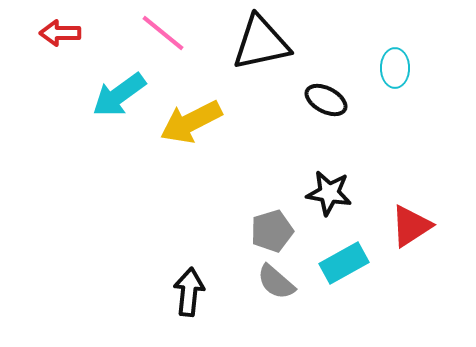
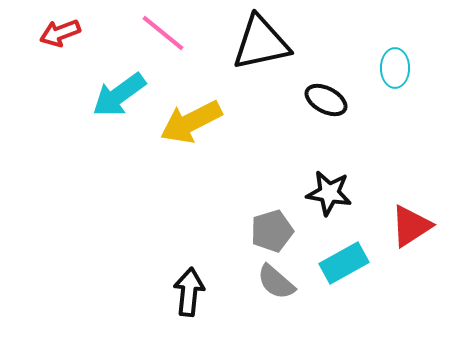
red arrow: rotated 21 degrees counterclockwise
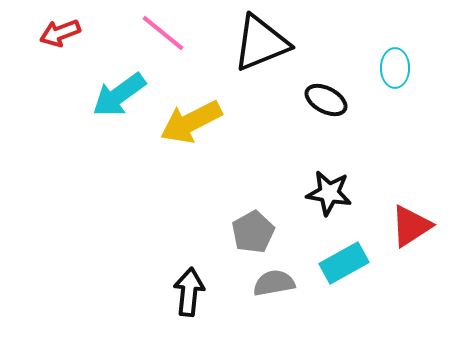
black triangle: rotated 10 degrees counterclockwise
gray pentagon: moved 19 px left, 1 px down; rotated 12 degrees counterclockwise
gray semicircle: moved 2 px left, 1 px down; rotated 129 degrees clockwise
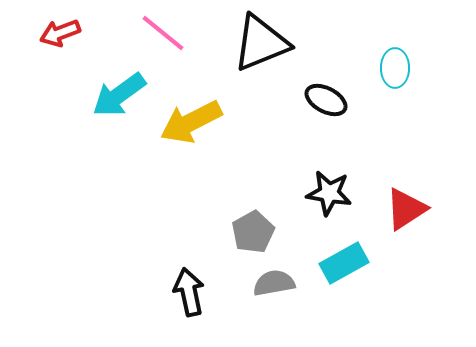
red triangle: moved 5 px left, 17 px up
black arrow: rotated 18 degrees counterclockwise
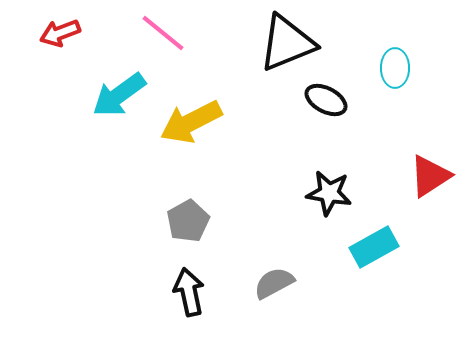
black triangle: moved 26 px right
red triangle: moved 24 px right, 33 px up
gray pentagon: moved 65 px left, 11 px up
cyan rectangle: moved 30 px right, 16 px up
gray semicircle: rotated 18 degrees counterclockwise
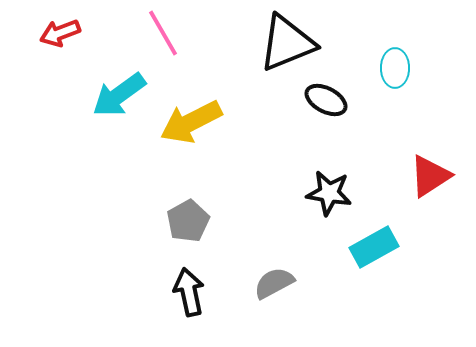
pink line: rotated 21 degrees clockwise
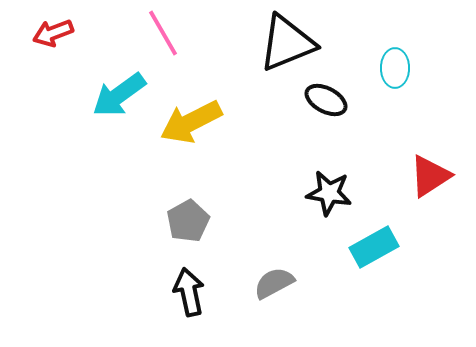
red arrow: moved 7 px left
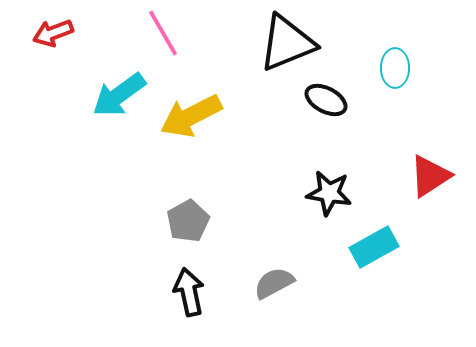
yellow arrow: moved 6 px up
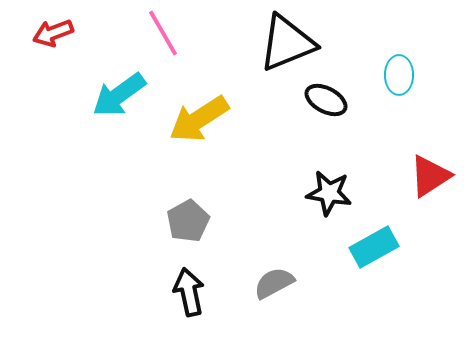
cyan ellipse: moved 4 px right, 7 px down
yellow arrow: moved 8 px right, 3 px down; rotated 6 degrees counterclockwise
